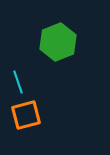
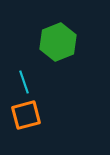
cyan line: moved 6 px right
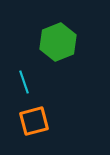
orange square: moved 8 px right, 6 px down
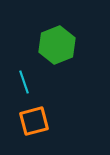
green hexagon: moved 1 px left, 3 px down
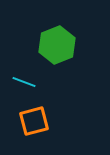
cyan line: rotated 50 degrees counterclockwise
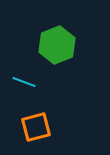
orange square: moved 2 px right, 6 px down
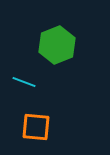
orange square: rotated 20 degrees clockwise
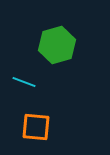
green hexagon: rotated 6 degrees clockwise
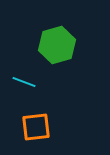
orange square: rotated 12 degrees counterclockwise
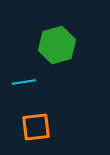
cyan line: rotated 30 degrees counterclockwise
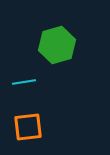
orange square: moved 8 px left
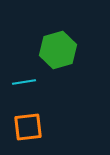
green hexagon: moved 1 px right, 5 px down
